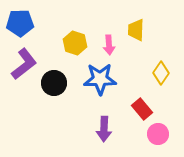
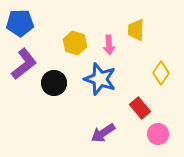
blue star: rotated 20 degrees clockwise
red rectangle: moved 2 px left, 1 px up
purple arrow: moved 1 px left, 4 px down; rotated 55 degrees clockwise
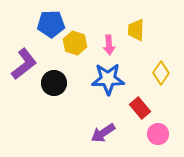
blue pentagon: moved 31 px right, 1 px down
blue star: moved 8 px right; rotated 20 degrees counterclockwise
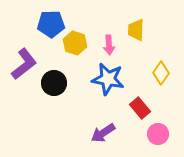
blue star: rotated 12 degrees clockwise
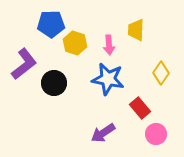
pink circle: moved 2 px left
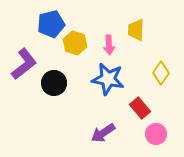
blue pentagon: rotated 12 degrees counterclockwise
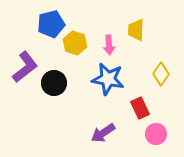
purple L-shape: moved 1 px right, 3 px down
yellow diamond: moved 1 px down
red rectangle: rotated 15 degrees clockwise
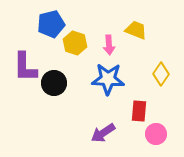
yellow trapezoid: rotated 110 degrees clockwise
purple L-shape: rotated 128 degrees clockwise
blue star: rotated 8 degrees counterclockwise
red rectangle: moved 1 px left, 3 px down; rotated 30 degrees clockwise
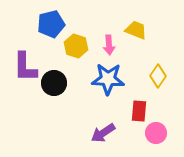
yellow hexagon: moved 1 px right, 3 px down
yellow diamond: moved 3 px left, 2 px down
pink circle: moved 1 px up
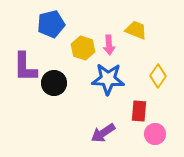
yellow hexagon: moved 7 px right, 2 px down
pink circle: moved 1 px left, 1 px down
